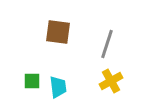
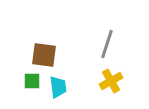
brown square: moved 14 px left, 23 px down
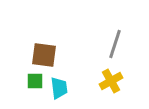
gray line: moved 8 px right
green square: moved 3 px right
cyan trapezoid: moved 1 px right, 1 px down
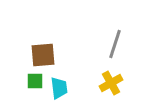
brown square: moved 1 px left; rotated 12 degrees counterclockwise
yellow cross: moved 2 px down
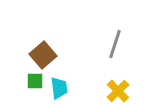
brown square: rotated 36 degrees counterclockwise
yellow cross: moved 7 px right, 8 px down; rotated 15 degrees counterclockwise
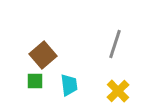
cyan trapezoid: moved 10 px right, 3 px up
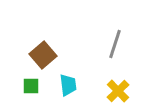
green square: moved 4 px left, 5 px down
cyan trapezoid: moved 1 px left
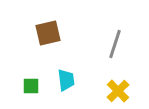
brown square: moved 5 px right, 22 px up; rotated 28 degrees clockwise
cyan trapezoid: moved 2 px left, 5 px up
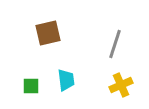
yellow cross: moved 3 px right, 6 px up; rotated 20 degrees clockwise
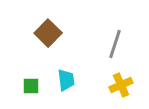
brown square: rotated 32 degrees counterclockwise
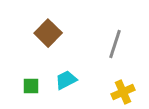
cyan trapezoid: rotated 110 degrees counterclockwise
yellow cross: moved 2 px right, 7 px down
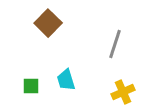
brown square: moved 10 px up
cyan trapezoid: rotated 80 degrees counterclockwise
